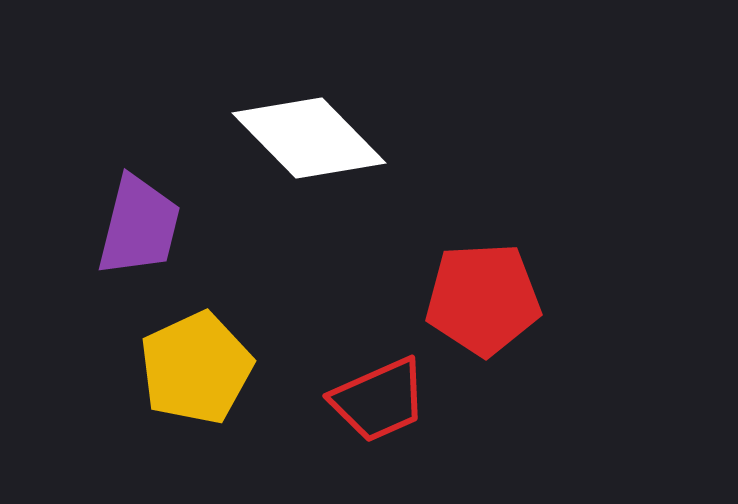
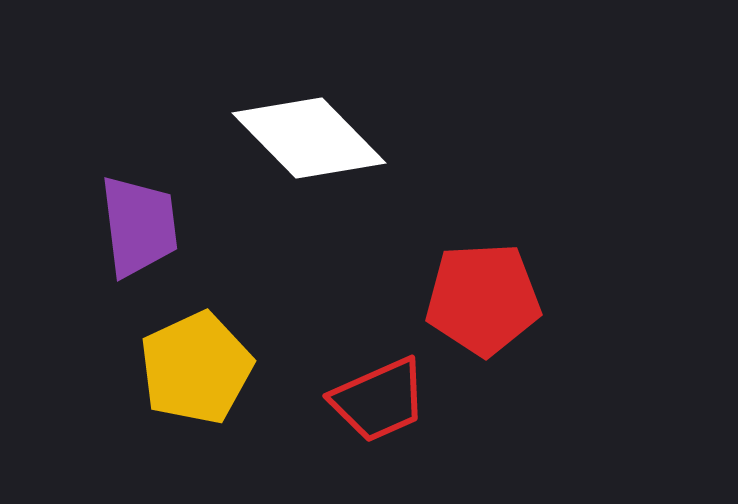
purple trapezoid: rotated 21 degrees counterclockwise
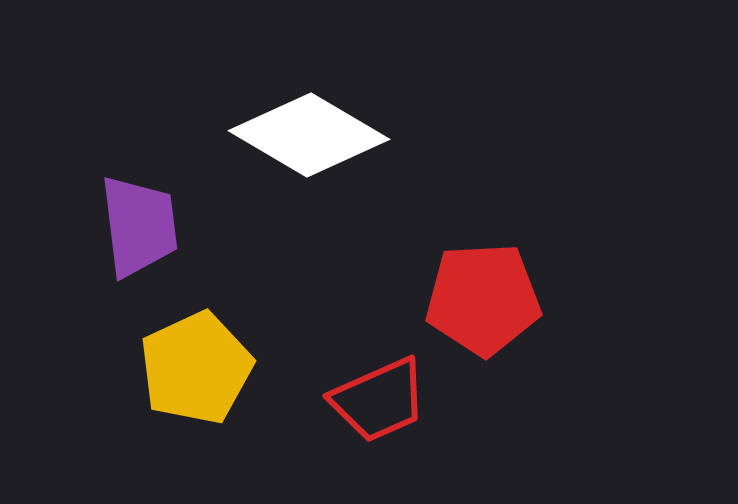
white diamond: moved 3 px up; rotated 15 degrees counterclockwise
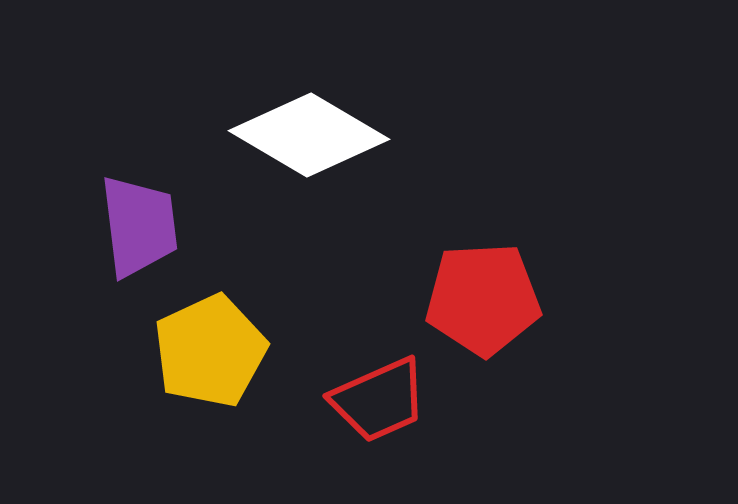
yellow pentagon: moved 14 px right, 17 px up
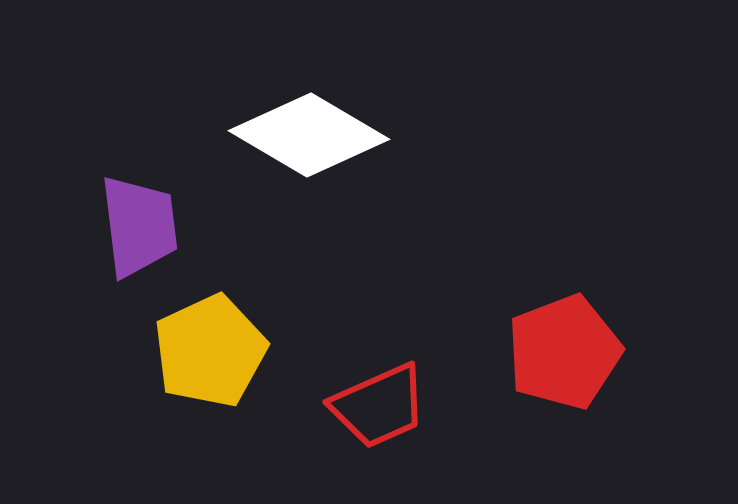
red pentagon: moved 81 px right, 53 px down; rotated 18 degrees counterclockwise
red trapezoid: moved 6 px down
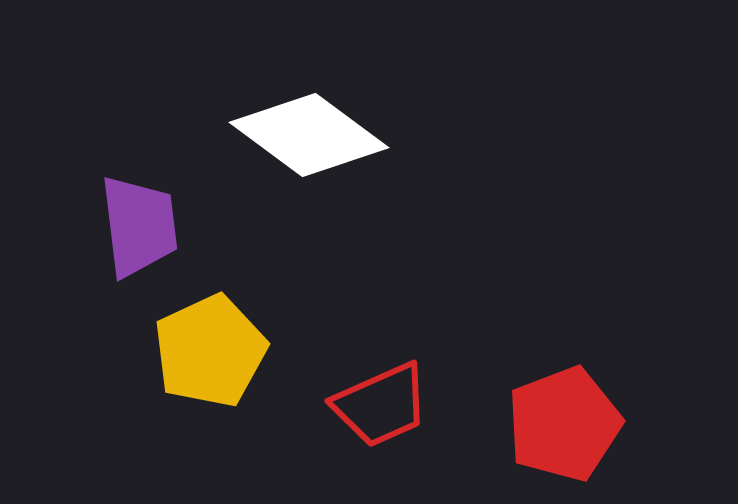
white diamond: rotated 6 degrees clockwise
red pentagon: moved 72 px down
red trapezoid: moved 2 px right, 1 px up
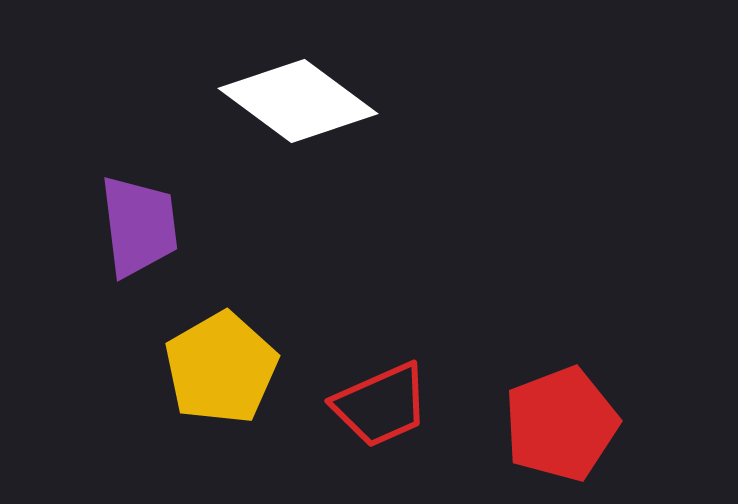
white diamond: moved 11 px left, 34 px up
yellow pentagon: moved 11 px right, 17 px down; rotated 5 degrees counterclockwise
red pentagon: moved 3 px left
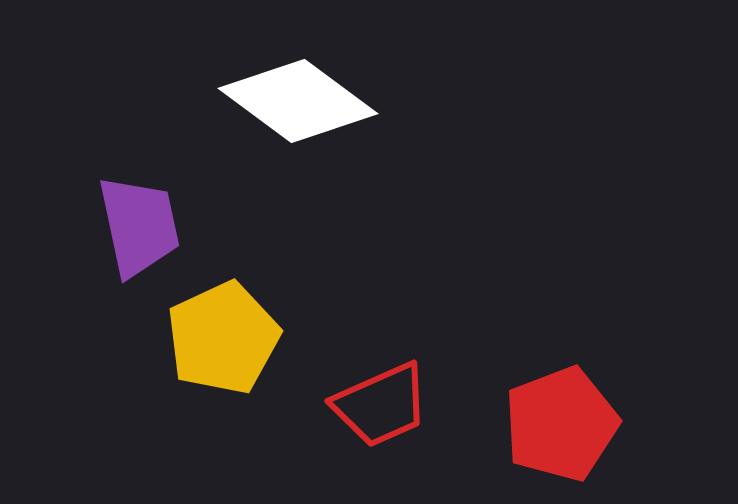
purple trapezoid: rotated 5 degrees counterclockwise
yellow pentagon: moved 2 px right, 30 px up; rotated 5 degrees clockwise
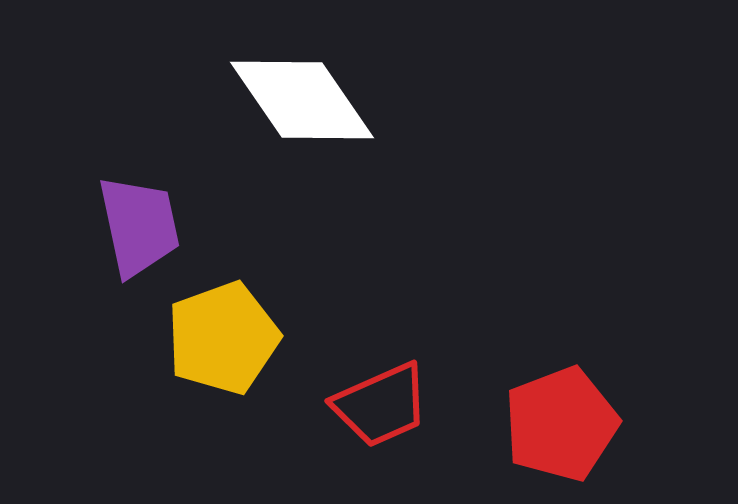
white diamond: moved 4 px right, 1 px up; rotated 19 degrees clockwise
yellow pentagon: rotated 5 degrees clockwise
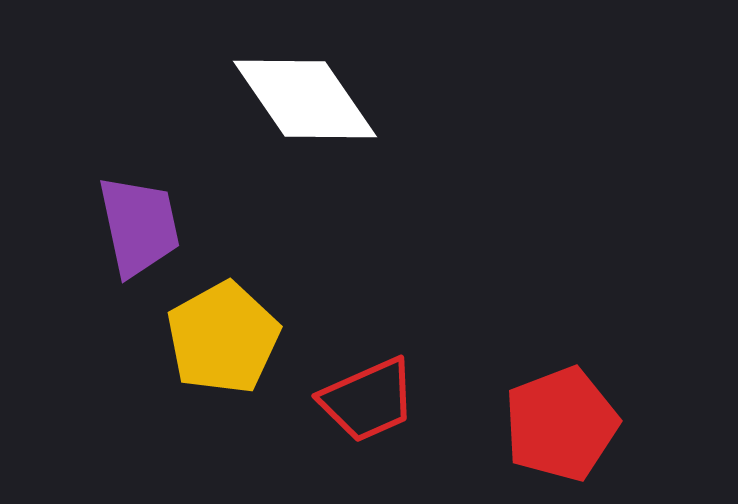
white diamond: moved 3 px right, 1 px up
yellow pentagon: rotated 9 degrees counterclockwise
red trapezoid: moved 13 px left, 5 px up
